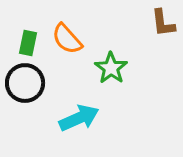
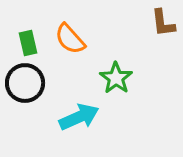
orange semicircle: moved 3 px right
green rectangle: rotated 25 degrees counterclockwise
green star: moved 5 px right, 10 px down
cyan arrow: moved 1 px up
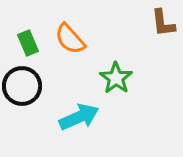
green rectangle: rotated 10 degrees counterclockwise
black circle: moved 3 px left, 3 px down
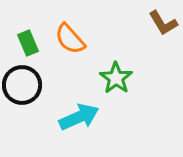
brown L-shape: rotated 24 degrees counterclockwise
black circle: moved 1 px up
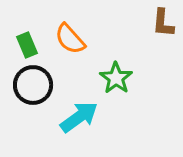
brown L-shape: rotated 36 degrees clockwise
green rectangle: moved 1 px left, 2 px down
black circle: moved 11 px right
cyan arrow: rotated 12 degrees counterclockwise
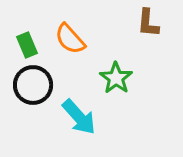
brown L-shape: moved 15 px left
cyan arrow: rotated 84 degrees clockwise
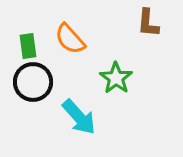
green rectangle: moved 1 px right, 1 px down; rotated 15 degrees clockwise
black circle: moved 3 px up
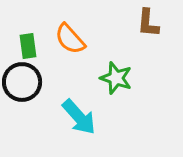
green star: rotated 16 degrees counterclockwise
black circle: moved 11 px left
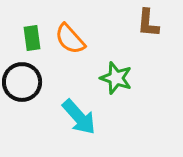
green rectangle: moved 4 px right, 8 px up
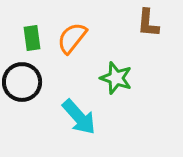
orange semicircle: moved 2 px right, 1 px up; rotated 80 degrees clockwise
